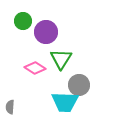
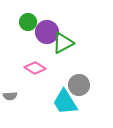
green circle: moved 5 px right, 1 px down
purple circle: moved 1 px right
green triangle: moved 2 px right, 16 px up; rotated 30 degrees clockwise
cyan trapezoid: rotated 56 degrees clockwise
gray semicircle: moved 11 px up; rotated 96 degrees counterclockwise
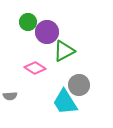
green triangle: moved 1 px right, 8 px down
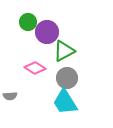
gray circle: moved 12 px left, 7 px up
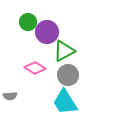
gray circle: moved 1 px right, 3 px up
